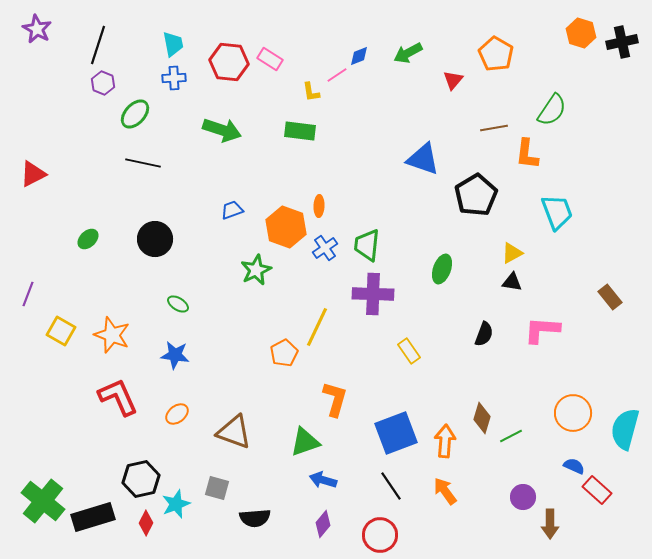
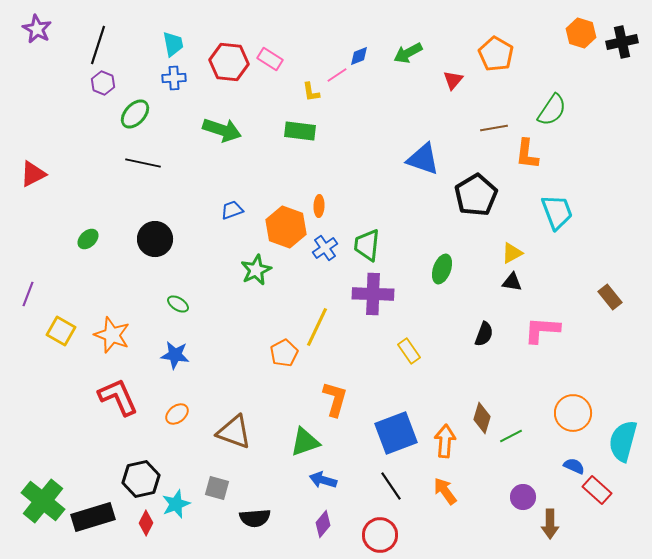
cyan semicircle at (625, 429): moved 2 px left, 12 px down
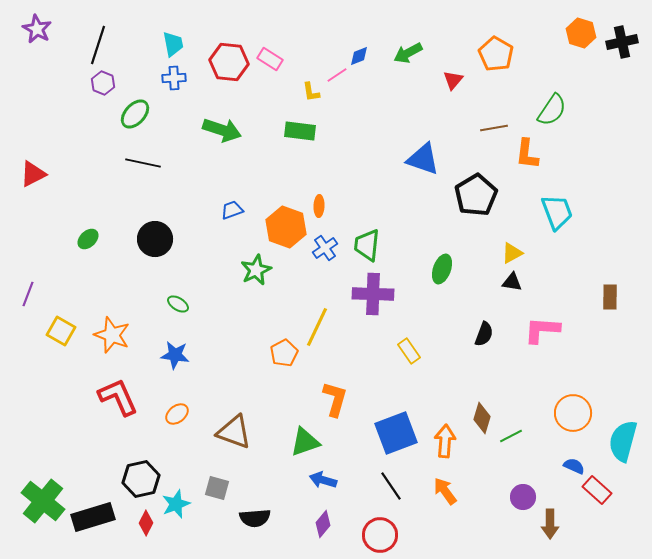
brown rectangle at (610, 297): rotated 40 degrees clockwise
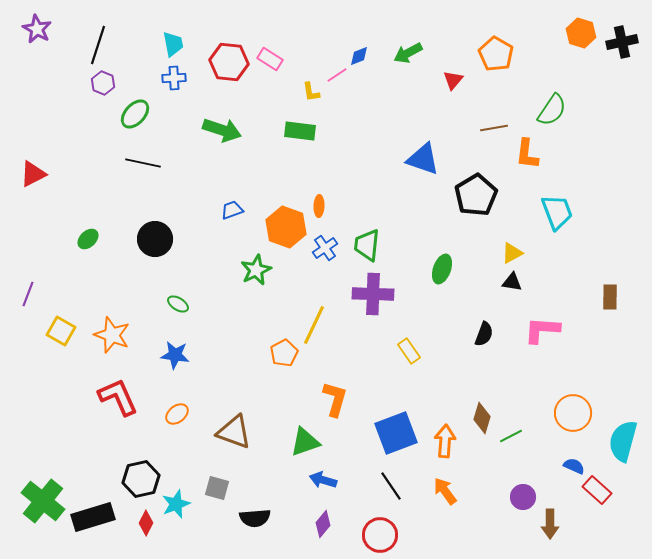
yellow line at (317, 327): moved 3 px left, 2 px up
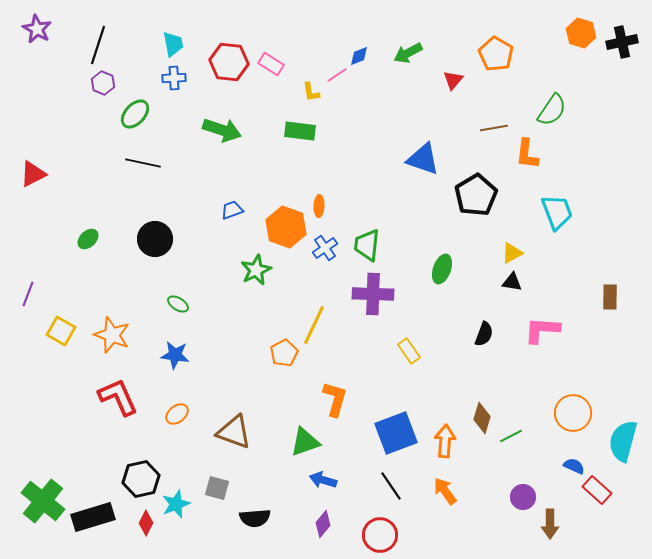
pink rectangle at (270, 59): moved 1 px right, 5 px down
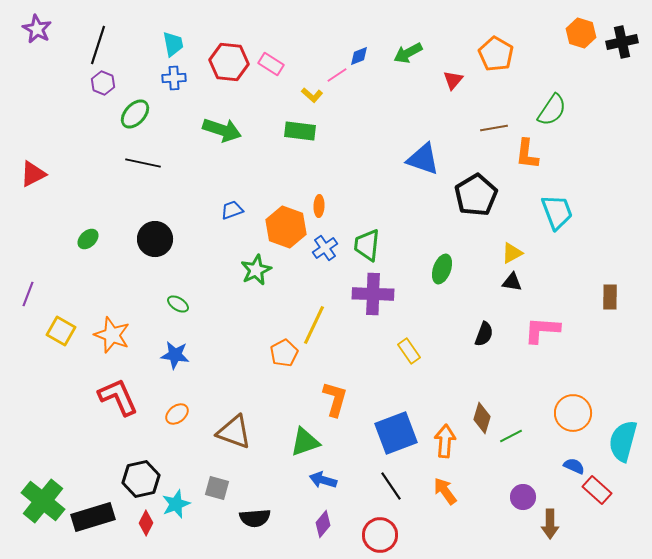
yellow L-shape at (311, 92): moved 1 px right, 3 px down; rotated 40 degrees counterclockwise
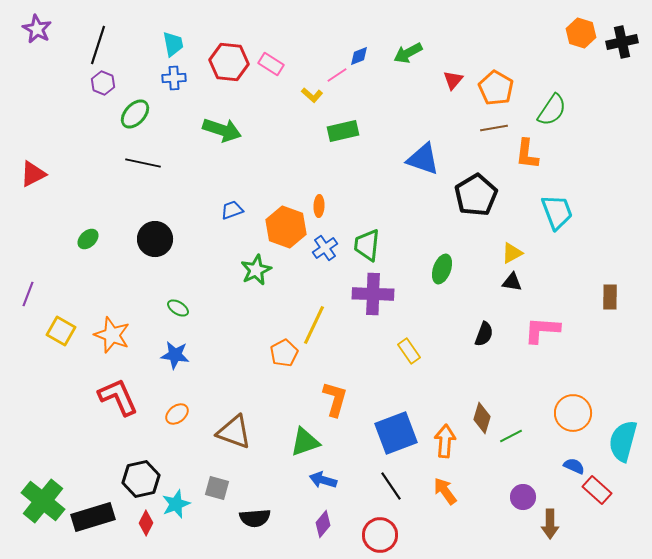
orange pentagon at (496, 54): moved 34 px down
green rectangle at (300, 131): moved 43 px right; rotated 20 degrees counterclockwise
green ellipse at (178, 304): moved 4 px down
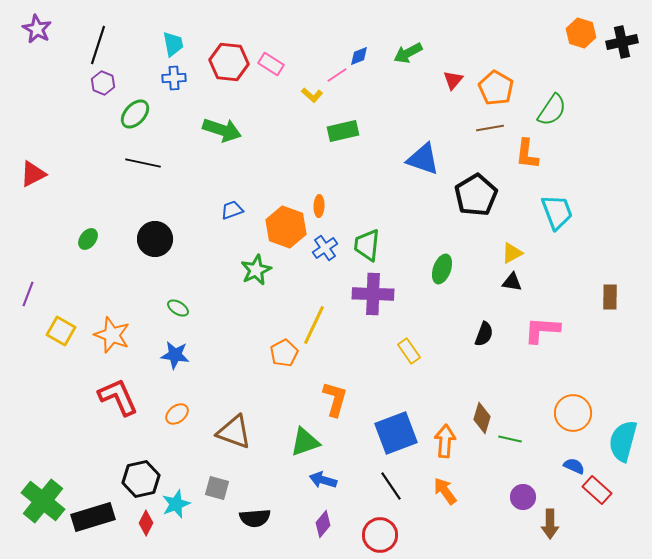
brown line at (494, 128): moved 4 px left
green ellipse at (88, 239): rotated 10 degrees counterclockwise
green line at (511, 436): moved 1 px left, 3 px down; rotated 40 degrees clockwise
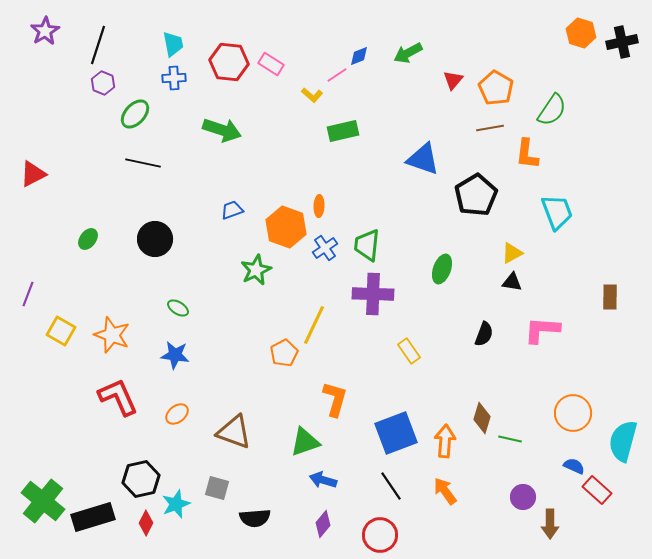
purple star at (37, 29): moved 8 px right, 2 px down; rotated 12 degrees clockwise
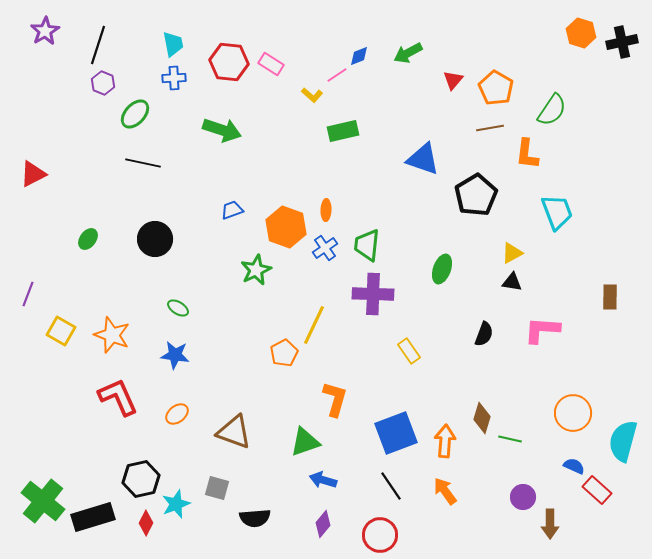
orange ellipse at (319, 206): moved 7 px right, 4 px down
